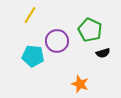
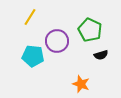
yellow line: moved 2 px down
black semicircle: moved 2 px left, 2 px down
orange star: moved 1 px right
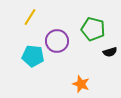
green pentagon: moved 3 px right, 1 px up; rotated 10 degrees counterclockwise
black semicircle: moved 9 px right, 3 px up
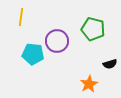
yellow line: moved 9 px left; rotated 24 degrees counterclockwise
black semicircle: moved 12 px down
cyan pentagon: moved 2 px up
orange star: moved 8 px right; rotated 24 degrees clockwise
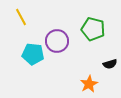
yellow line: rotated 36 degrees counterclockwise
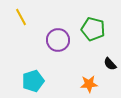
purple circle: moved 1 px right, 1 px up
cyan pentagon: moved 27 px down; rotated 25 degrees counterclockwise
black semicircle: rotated 64 degrees clockwise
orange star: rotated 24 degrees clockwise
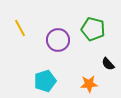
yellow line: moved 1 px left, 11 px down
black semicircle: moved 2 px left
cyan pentagon: moved 12 px right
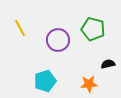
black semicircle: rotated 120 degrees clockwise
